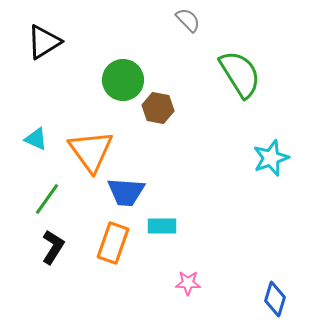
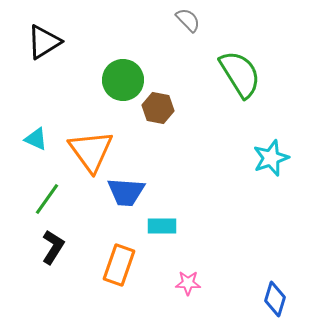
orange rectangle: moved 6 px right, 22 px down
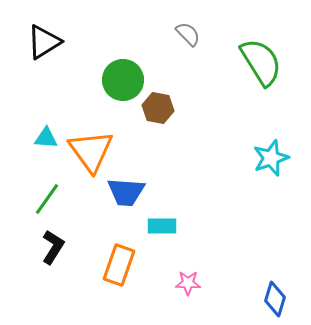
gray semicircle: moved 14 px down
green semicircle: moved 21 px right, 12 px up
cyan triangle: moved 10 px right, 1 px up; rotated 20 degrees counterclockwise
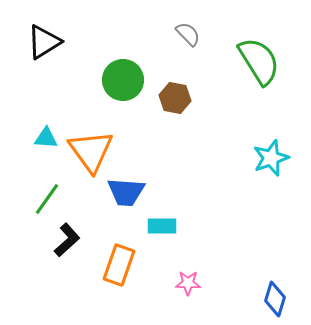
green semicircle: moved 2 px left, 1 px up
brown hexagon: moved 17 px right, 10 px up
black L-shape: moved 14 px right, 7 px up; rotated 16 degrees clockwise
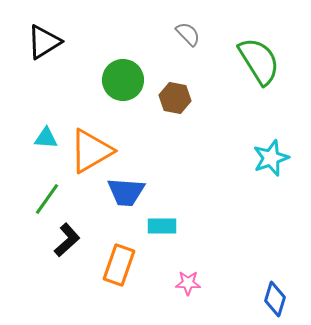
orange triangle: rotated 36 degrees clockwise
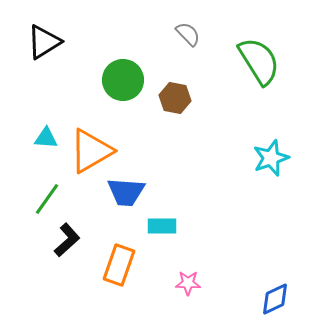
blue diamond: rotated 48 degrees clockwise
